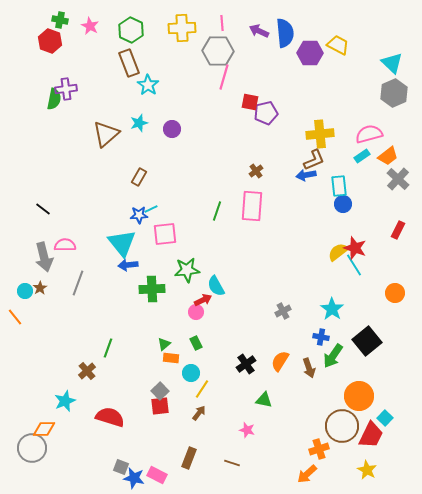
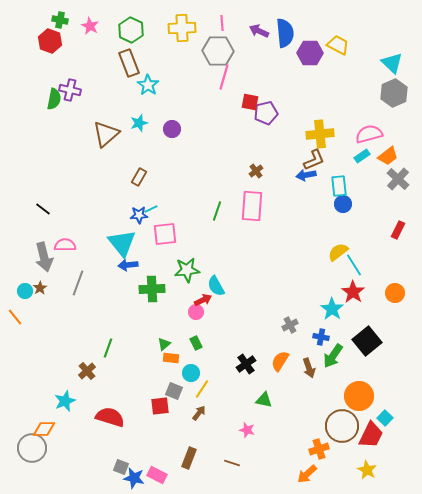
purple cross at (66, 89): moved 4 px right, 1 px down; rotated 20 degrees clockwise
red star at (355, 248): moved 2 px left, 44 px down; rotated 15 degrees clockwise
gray cross at (283, 311): moved 7 px right, 14 px down
gray square at (160, 391): moved 14 px right; rotated 24 degrees counterclockwise
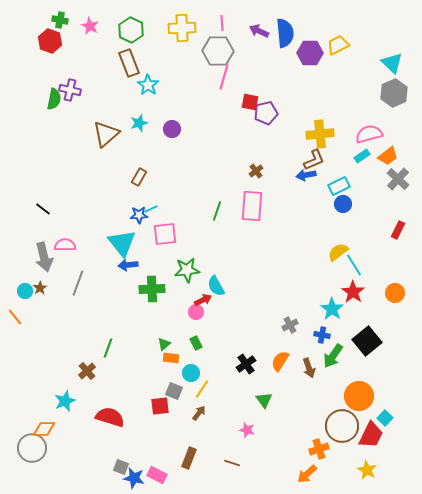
yellow trapezoid at (338, 45): rotated 55 degrees counterclockwise
cyan rectangle at (339, 186): rotated 70 degrees clockwise
blue cross at (321, 337): moved 1 px right, 2 px up
green triangle at (264, 400): rotated 42 degrees clockwise
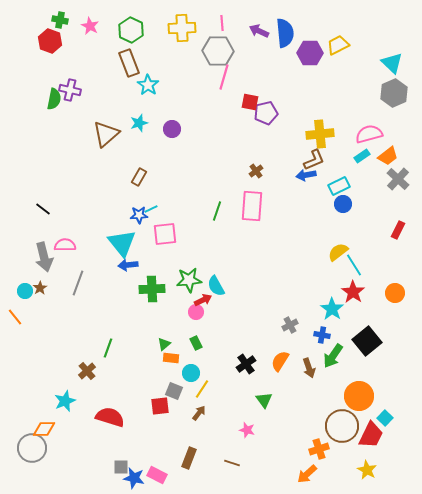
green star at (187, 270): moved 2 px right, 10 px down
gray square at (121, 467): rotated 21 degrees counterclockwise
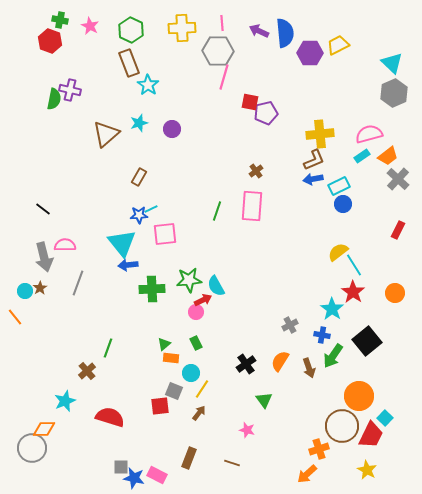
blue arrow at (306, 175): moved 7 px right, 4 px down
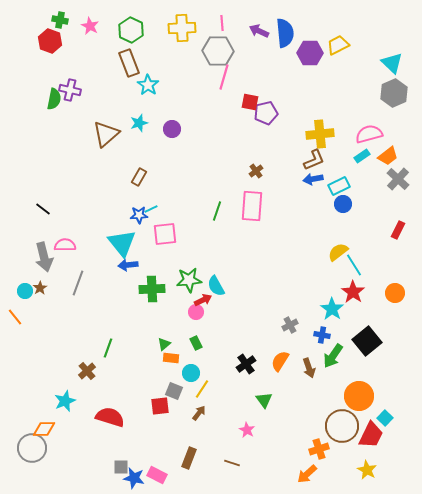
pink star at (247, 430): rotated 14 degrees clockwise
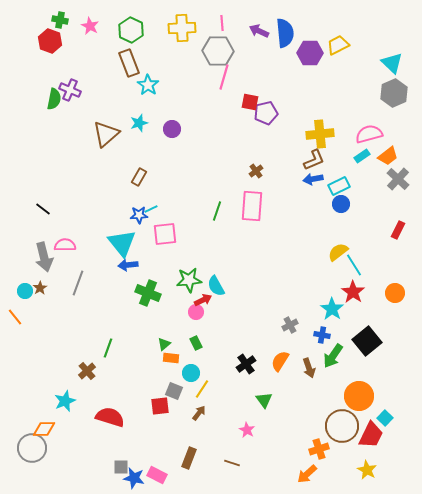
purple cross at (70, 90): rotated 10 degrees clockwise
blue circle at (343, 204): moved 2 px left
green cross at (152, 289): moved 4 px left, 4 px down; rotated 25 degrees clockwise
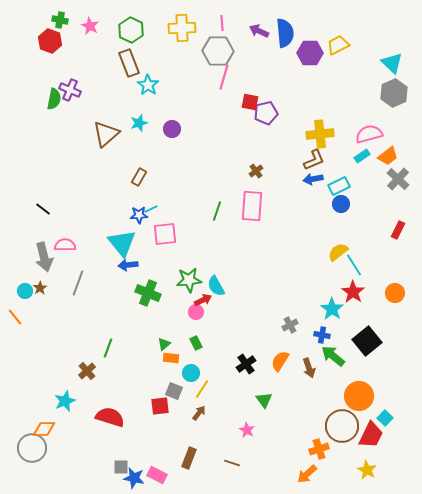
green arrow at (333, 356): rotated 95 degrees clockwise
